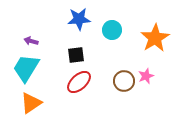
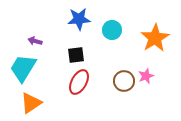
purple arrow: moved 4 px right
cyan trapezoid: moved 3 px left
red ellipse: rotated 20 degrees counterclockwise
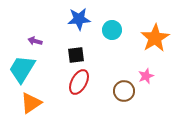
cyan trapezoid: moved 1 px left, 1 px down
brown circle: moved 10 px down
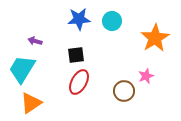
cyan circle: moved 9 px up
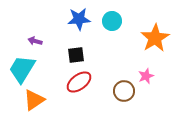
red ellipse: rotated 25 degrees clockwise
orange triangle: moved 3 px right, 3 px up
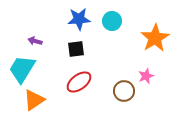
black square: moved 6 px up
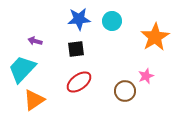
orange star: moved 1 px up
cyan trapezoid: rotated 12 degrees clockwise
brown circle: moved 1 px right
